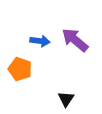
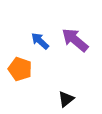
blue arrow: rotated 144 degrees counterclockwise
black triangle: rotated 18 degrees clockwise
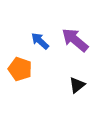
black triangle: moved 11 px right, 14 px up
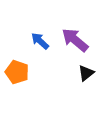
orange pentagon: moved 3 px left, 3 px down
black triangle: moved 9 px right, 12 px up
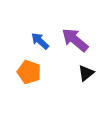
orange pentagon: moved 12 px right
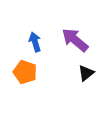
blue arrow: moved 5 px left, 1 px down; rotated 30 degrees clockwise
orange pentagon: moved 4 px left
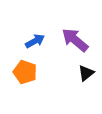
blue arrow: moved 1 px up; rotated 78 degrees clockwise
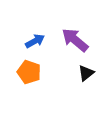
orange pentagon: moved 4 px right
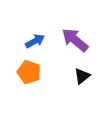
black triangle: moved 4 px left, 3 px down
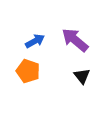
orange pentagon: moved 1 px left, 1 px up
black triangle: rotated 30 degrees counterclockwise
